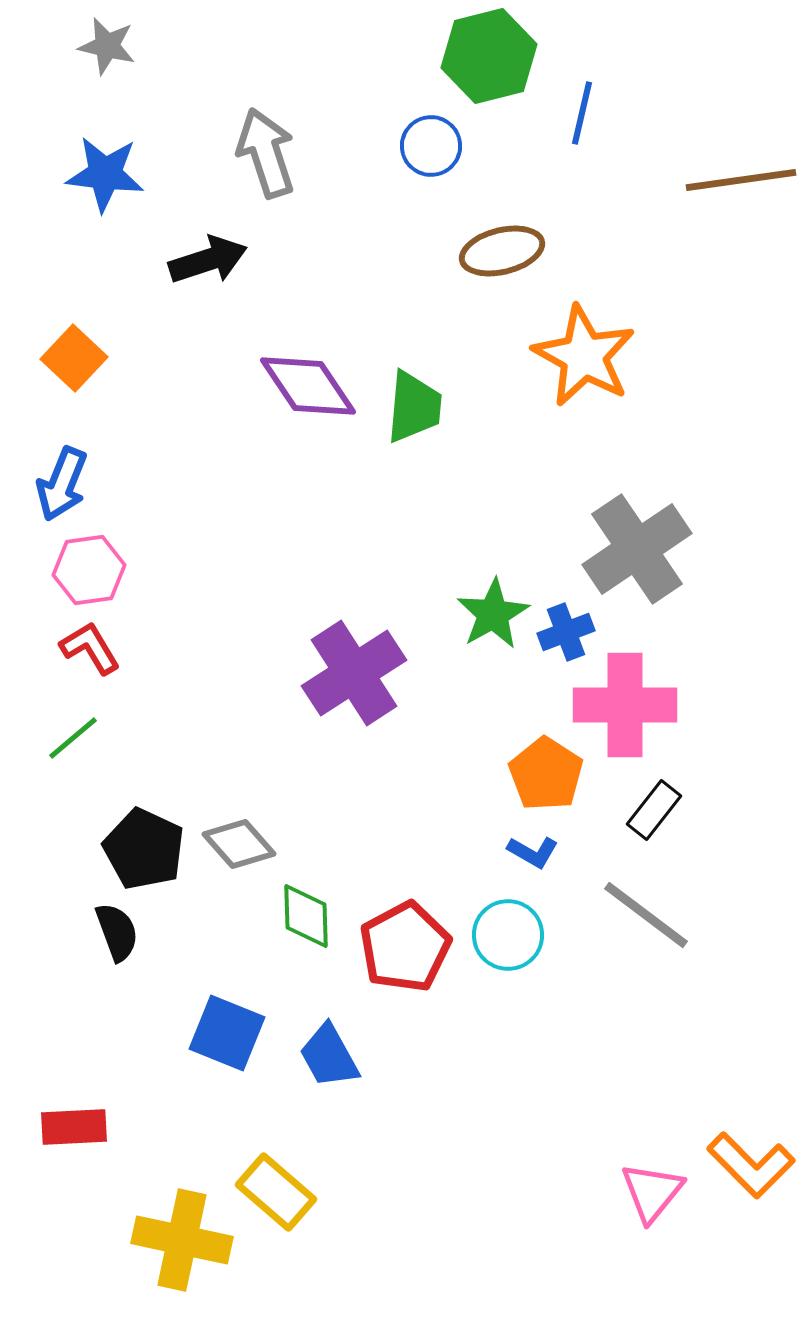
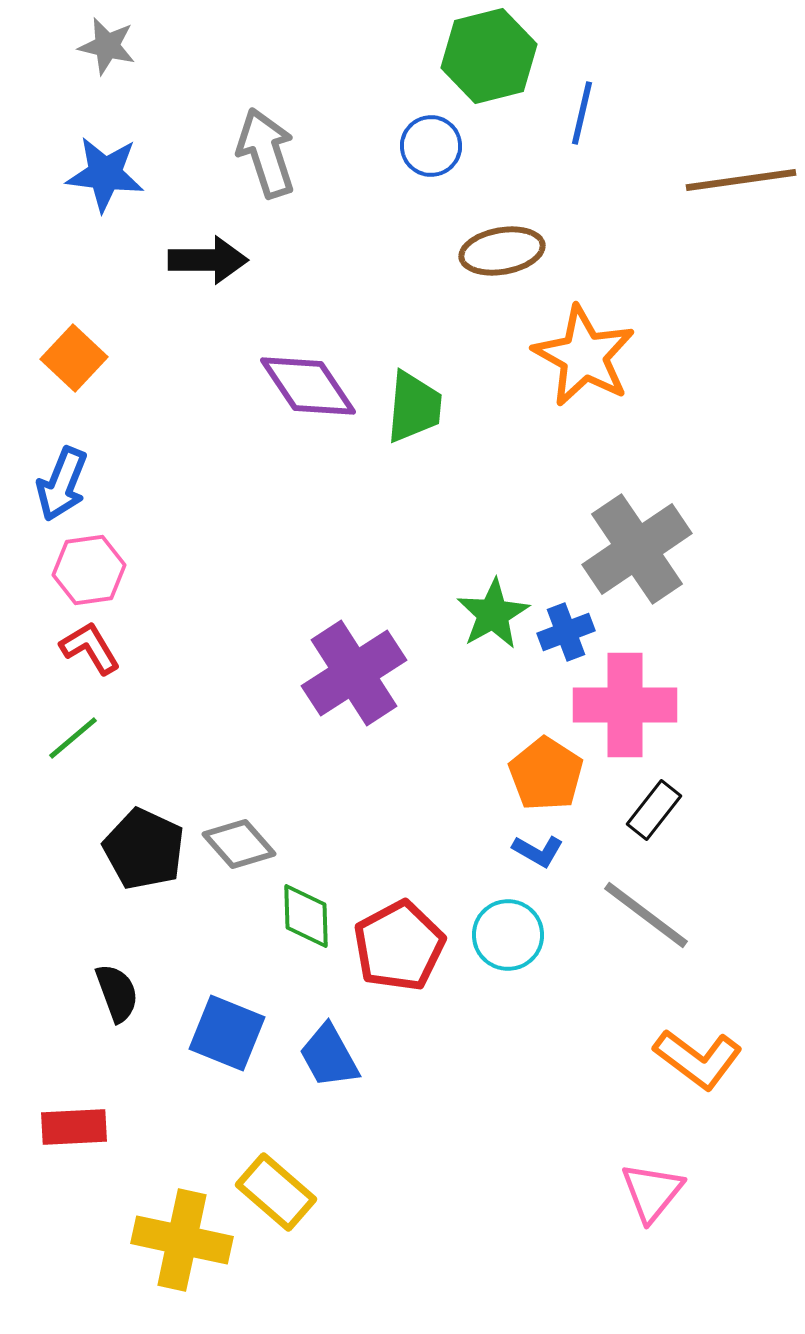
brown ellipse: rotated 4 degrees clockwise
black arrow: rotated 18 degrees clockwise
blue L-shape: moved 5 px right, 1 px up
black semicircle: moved 61 px down
red pentagon: moved 6 px left, 1 px up
orange L-shape: moved 53 px left, 106 px up; rotated 8 degrees counterclockwise
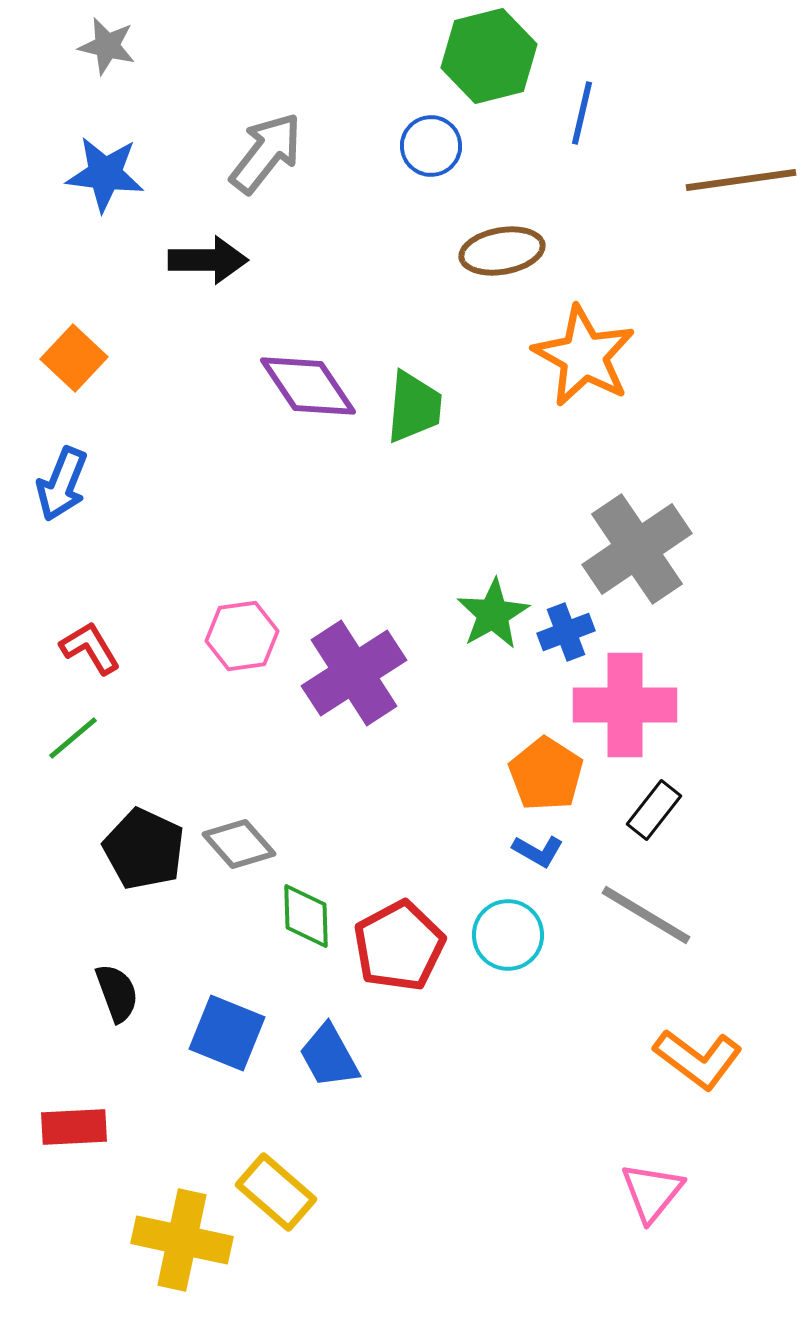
gray arrow: rotated 56 degrees clockwise
pink hexagon: moved 153 px right, 66 px down
gray line: rotated 6 degrees counterclockwise
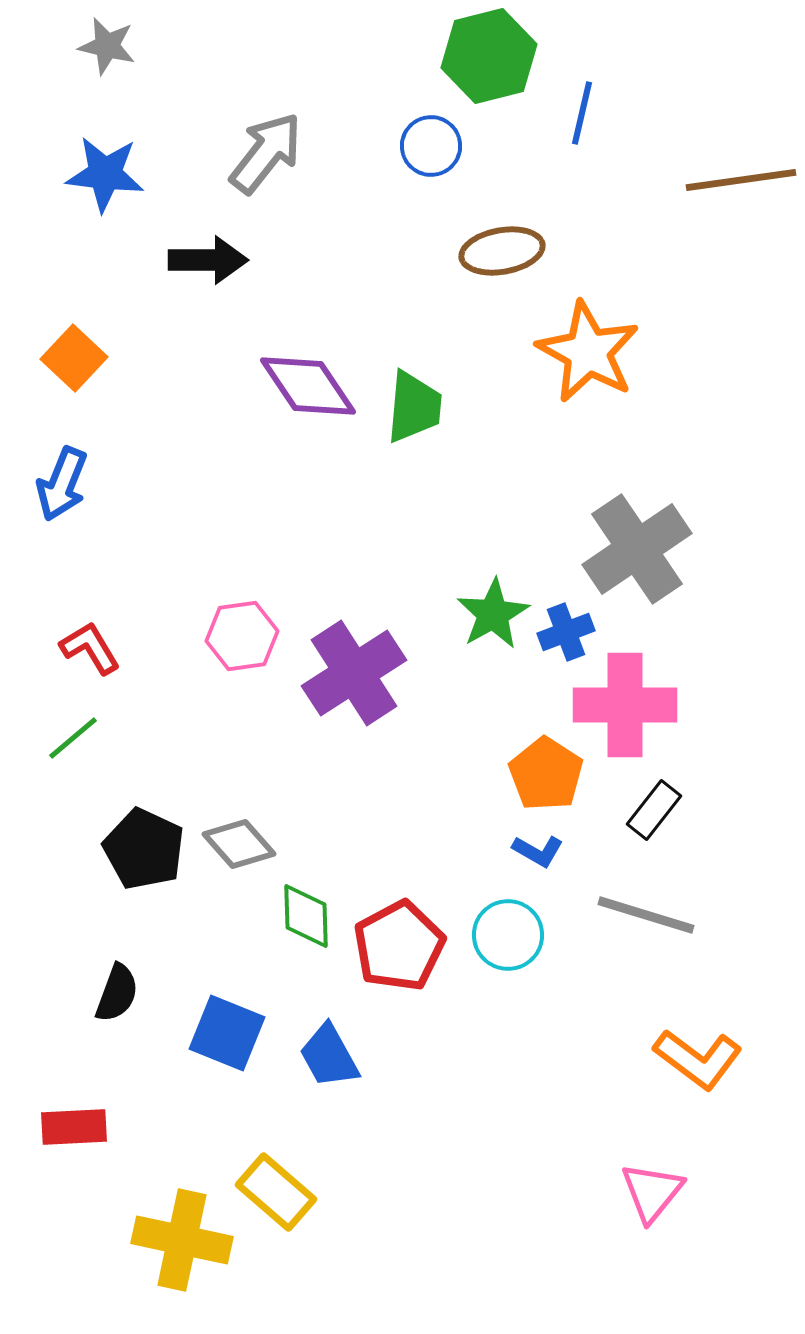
orange star: moved 4 px right, 4 px up
gray line: rotated 14 degrees counterclockwise
black semicircle: rotated 40 degrees clockwise
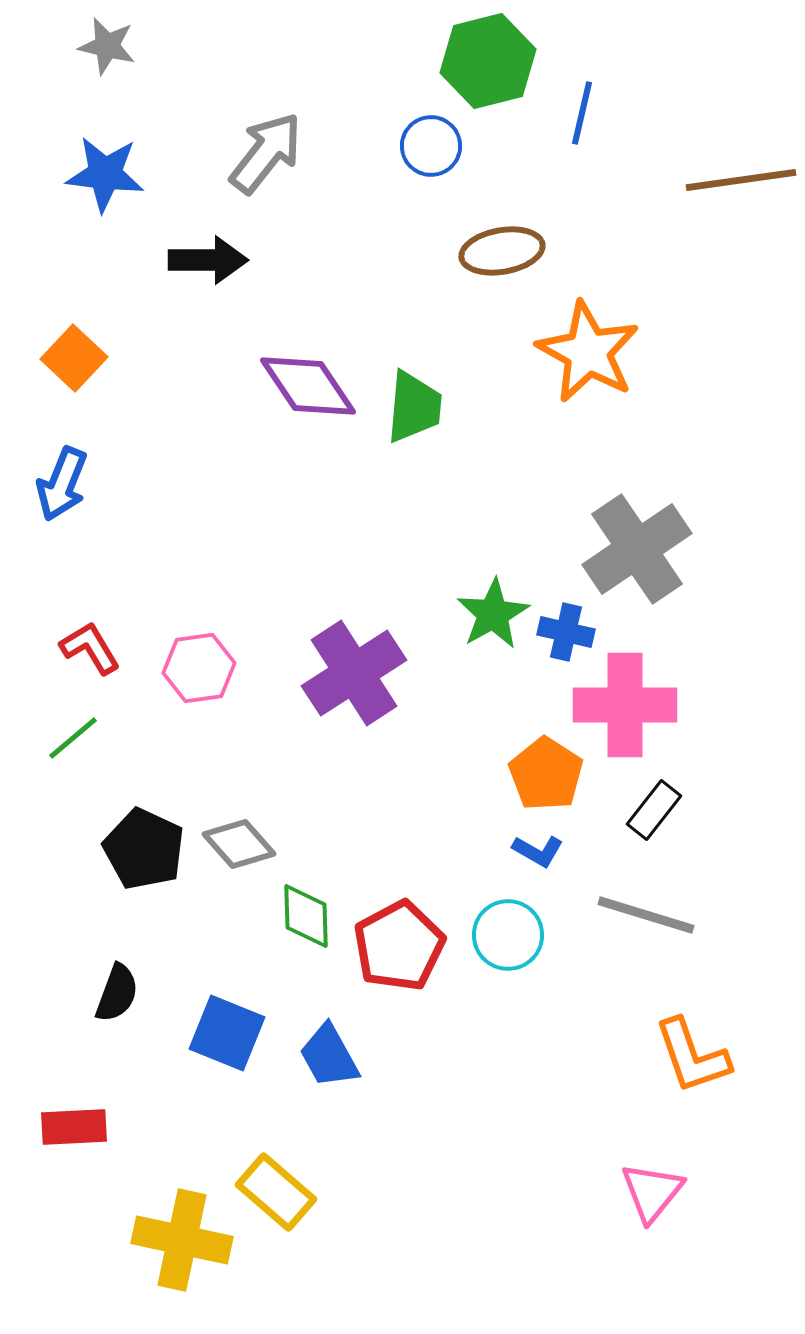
green hexagon: moved 1 px left, 5 px down
blue cross: rotated 34 degrees clockwise
pink hexagon: moved 43 px left, 32 px down
orange L-shape: moved 6 px left, 3 px up; rotated 34 degrees clockwise
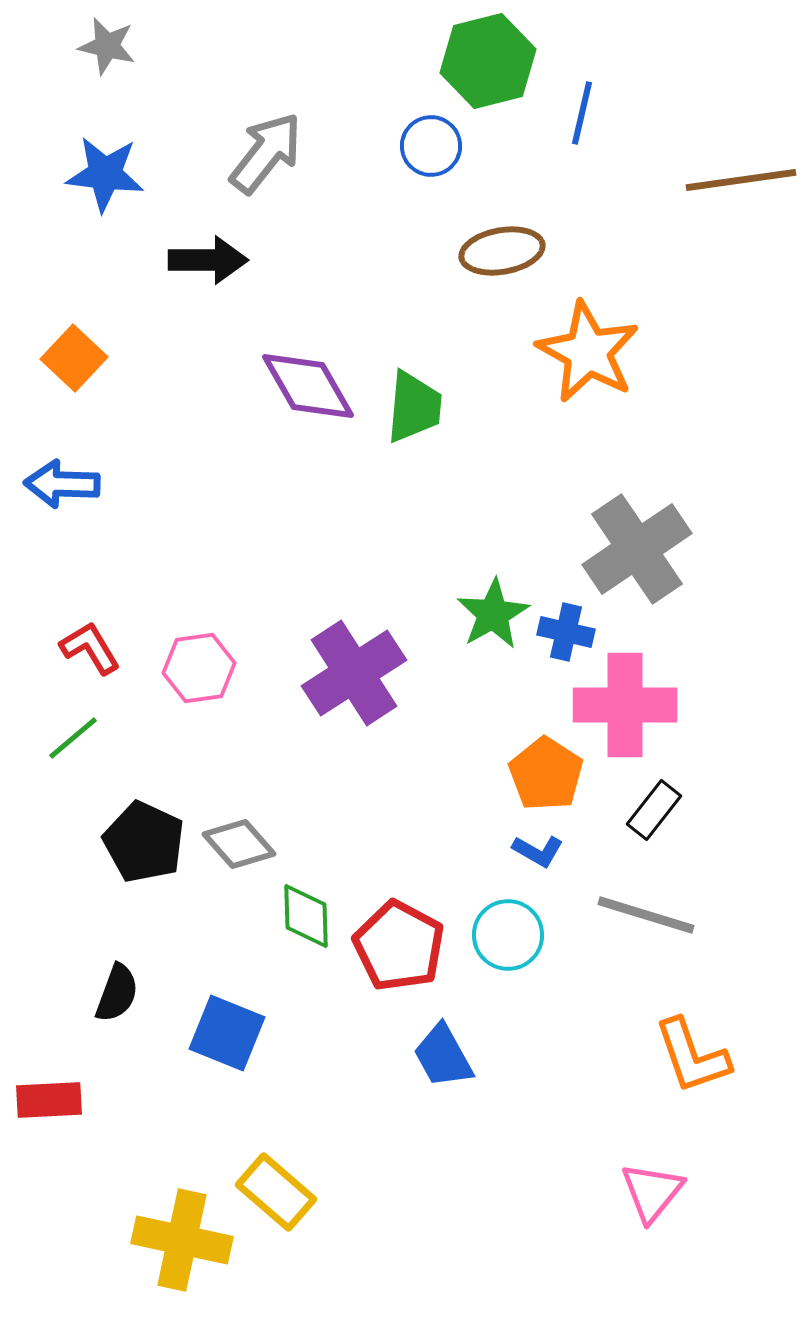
purple diamond: rotated 4 degrees clockwise
blue arrow: rotated 70 degrees clockwise
black pentagon: moved 7 px up
red pentagon: rotated 16 degrees counterclockwise
blue trapezoid: moved 114 px right
red rectangle: moved 25 px left, 27 px up
